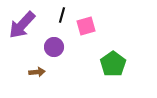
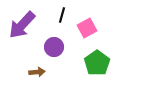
pink square: moved 1 px right, 2 px down; rotated 12 degrees counterclockwise
green pentagon: moved 16 px left, 1 px up
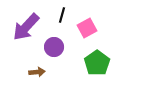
purple arrow: moved 4 px right, 2 px down
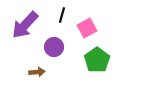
purple arrow: moved 1 px left, 2 px up
green pentagon: moved 3 px up
